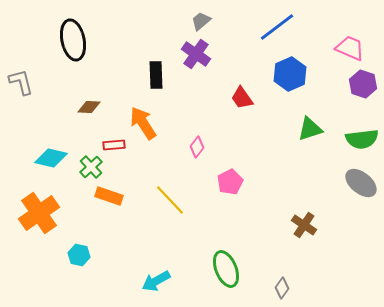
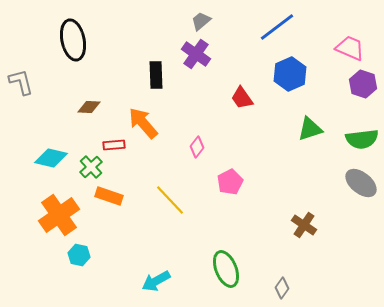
orange arrow: rotated 8 degrees counterclockwise
orange cross: moved 20 px right, 2 px down
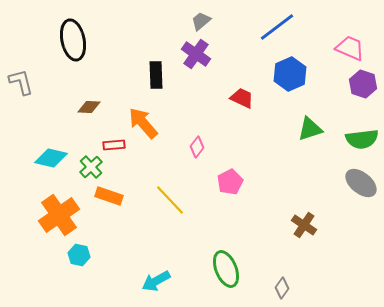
red trapezoid: rotated 150 degrees clockwise
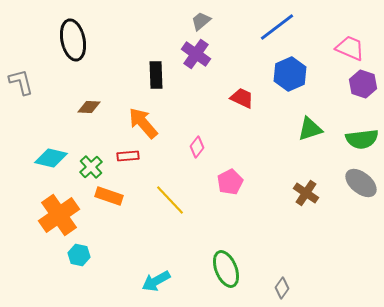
red rectangle: moved 14 px right, 11 px down
brown cross: moved 2 px right, 32 px up
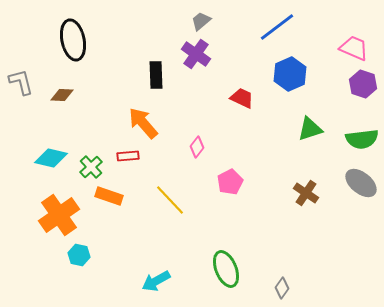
pink trapezoid: moved 4 px right
brown diamond: moved 27 px left, 12 px up
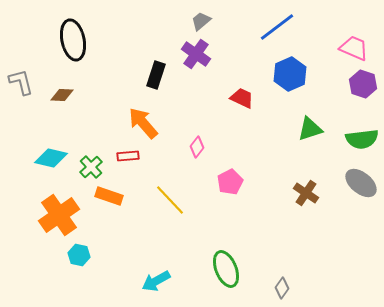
black rectangle: rotated 20 degrees clockwise
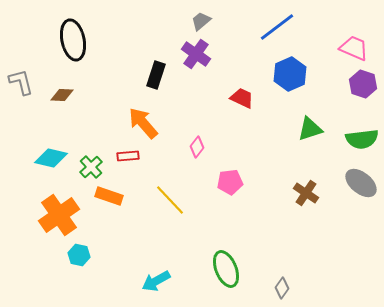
pink pentagon: rotated 20 degrees clockwise
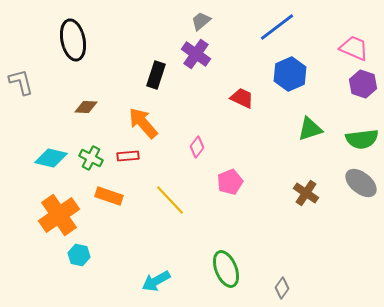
brown diamond: moved 24 px right, 12 px down
green cross: moved 9 px up; rotated 20 degrees counterclockwise
pink pentagon: rotated 15 degrees counterclockwise
